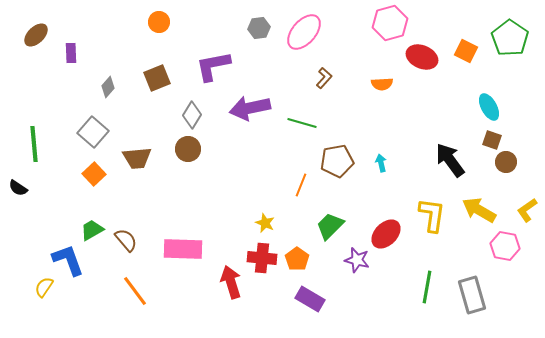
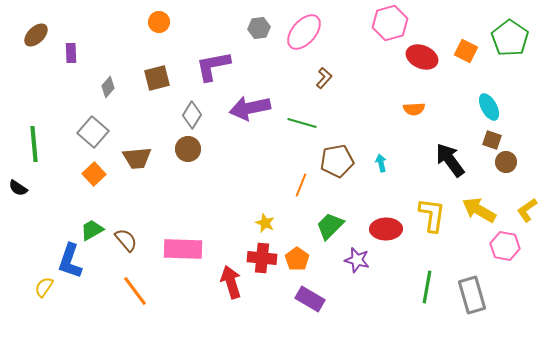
brown square at (157, 78): rotated 8 degrees clockwise
orange semicircle at (382, 84): moved 32 px right, 25 px down
red ellipse at (386, 234): moved 5 px up; rotated 44 degrees clockwise
blue L-shape at (68, 260): moved 2 px right, 1 px down; rotated 141 degrees counterclockwise
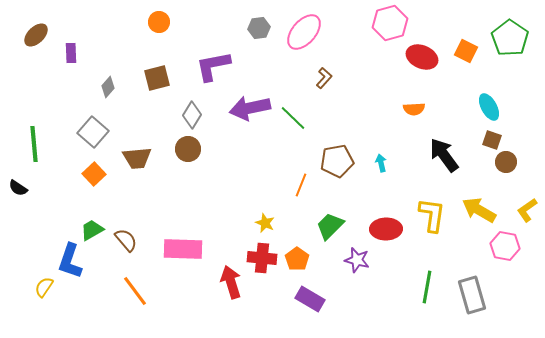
green line at (302, 123): moved 9 px left, 5 px up; rotated 28 degrees clockwise
black arrow at (450, 160): moved 6 px left, 5 px up
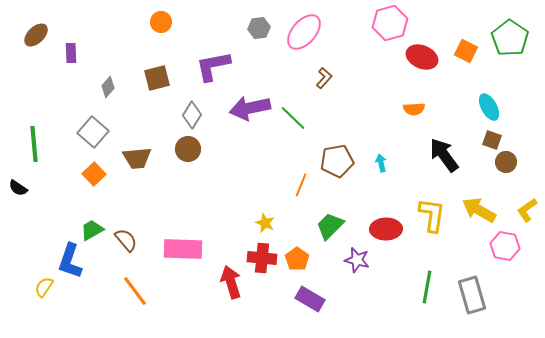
orange circle at (159, 22): moved 2 px right
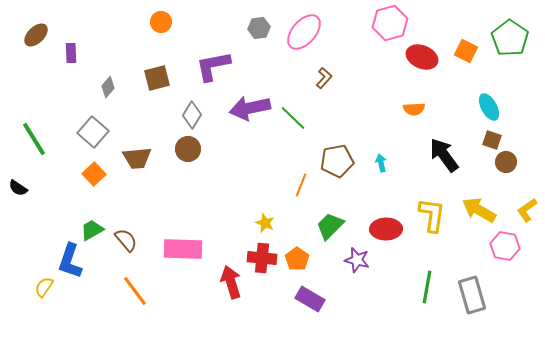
green line at (34, 144): moved 5 px up; rotated 27 degrees counterclockwise
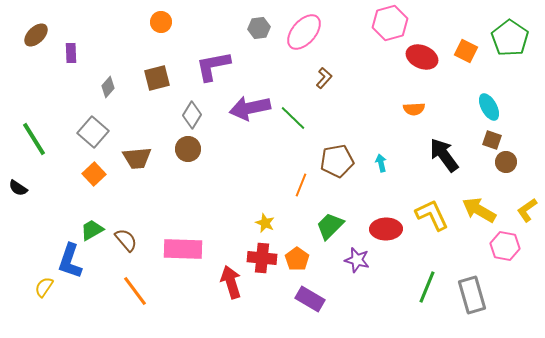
yellow L-shape at (432, 215): rotated 33 degrees counterclockwise
green line at (427, 287): rotated 12 degrees clockwise
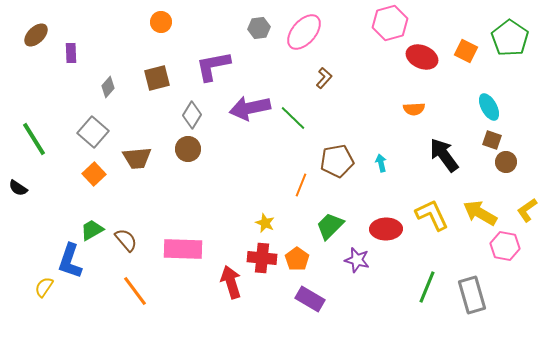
yellow arrow at (479, 210): moved 1 px right, 3 px down
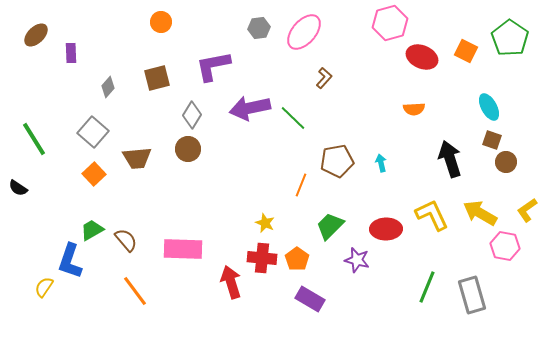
black arrow at (444, 155): moved 6 px right, 4 px down; rotated 18 degrees clockwise
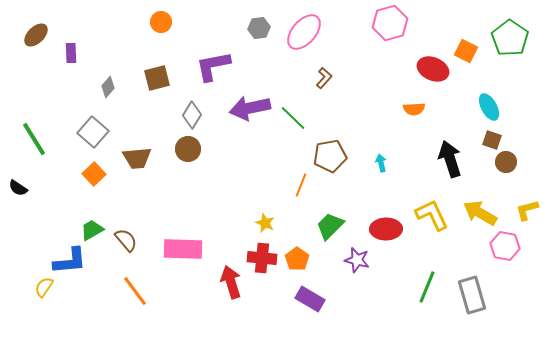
red ellipse at (422, 57): moved 11 px right, 12 px down
brown pentagon at (337, 161): moved 7 px left, 5 px up
yellow L-shape at (527, 210): rotated 20 degrees clockwise
blue L-shape at (70, 261): rotated 114 degrees counterclockwise
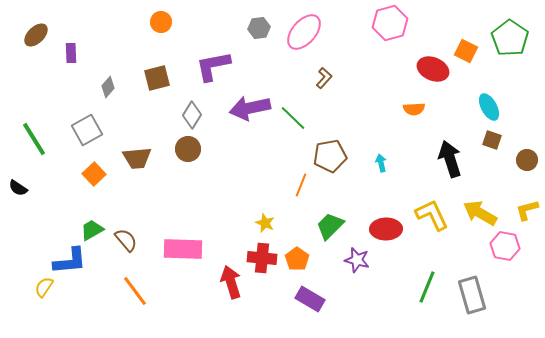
gray square at (93, 132): moved 6 px left, 2 px up; rotated 20 degrees clockwise
brown circle at (506, 162): moved 21 px right, 2 px up
